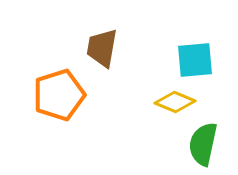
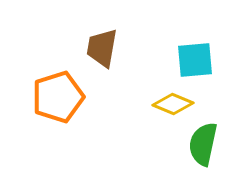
orange pentagon: moved 1 px left, 2 px down
yellow diamond: moved 2 px left, 2 px down
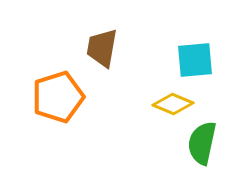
green semicircle: moved 1 px left, 1 px up
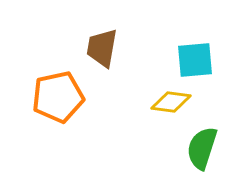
orange pentagon: rotated 6 degrees clockwise
yellow diamond: moved 2 px left, 2 px up; rotated 15 degrees counterclockwise
green semicircle: moved 5 px down; rotated 6 degrees clockwise
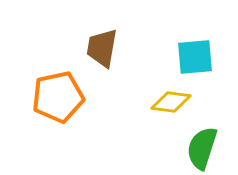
cyan square: moved 3 px up
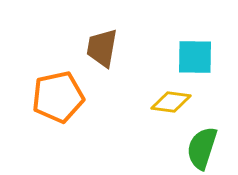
cyan square: rotated 6 degrees clockwise
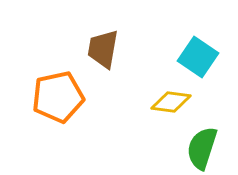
brown trapezoid: moved 1 px right, 1 px down
cyan square: moved 3 px right; rotated 33 degrees clockwise
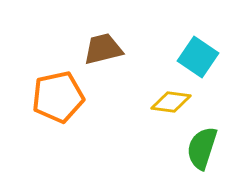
brown trapezoid: rotated 66 degrees clockwise
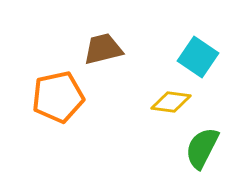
green semicircle: rotated 9 degrees clockwise
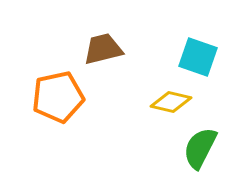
cyan square: rotated 15 degrees counterclockwise
yellow diamond: rotated 6 degrees clockwise
green semicircle: moved 2 px left
